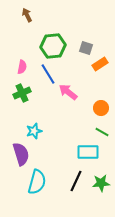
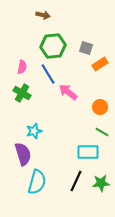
brown arrow: moved 16 px right; rotated 128 degrees clockwise
green cross: rotated 36 degrees counterclockwise
orange circle: moved 1 px left, 1 px up
purple semicircle: moved 2 px right
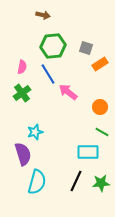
green cross: rotated 24 degrees clockwise
cyan star: moved 1 px right, 1 px down
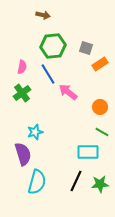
green star: moved 1 px left, 1 px down
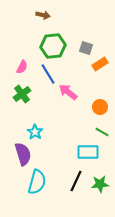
pink semicircle: rotated 16 degrees clockwise
green cross: moved 1 px down
cyan star: rotated 21 degrees counterclockwise
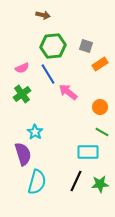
gray square: moved 2 px up
pink semicircle: moved 1 px down; rotated 40 degrees clockwise
